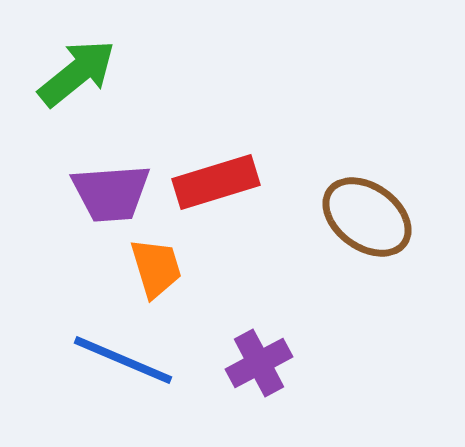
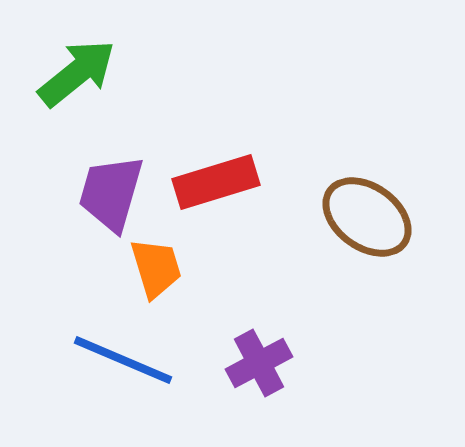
purple trapezoid: rotated 110 degrees clockwise
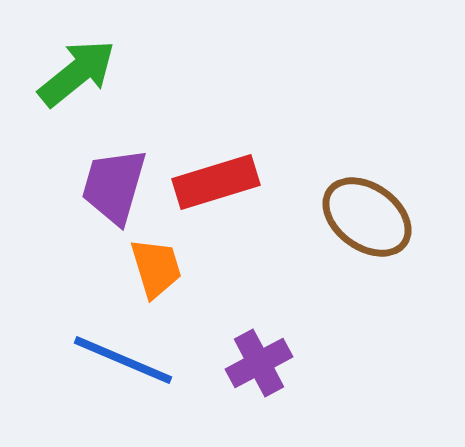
purple trapezoid: moved 3 px right, 7 px up
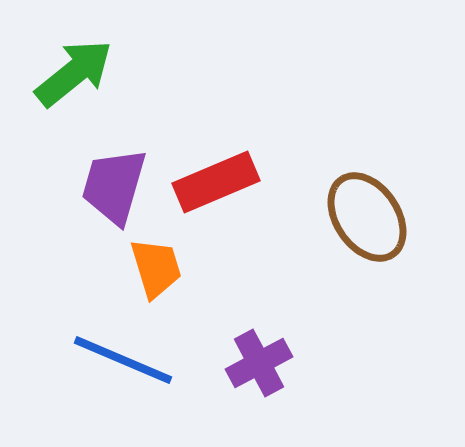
green arrow: moved 3 px left
red rectangle: rotated 6 degrees counterclockwise
brown ellipse: rotated 20 degrees clockwise
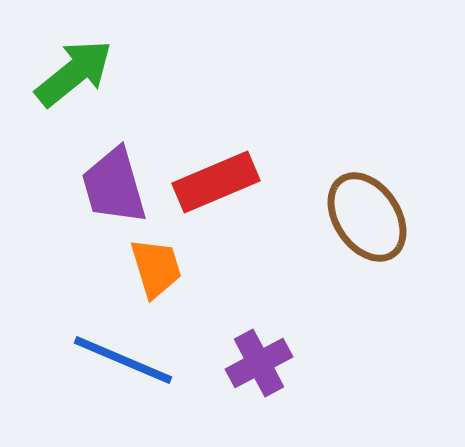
purple trapezoid: rotated 32 degrees counterclockwise
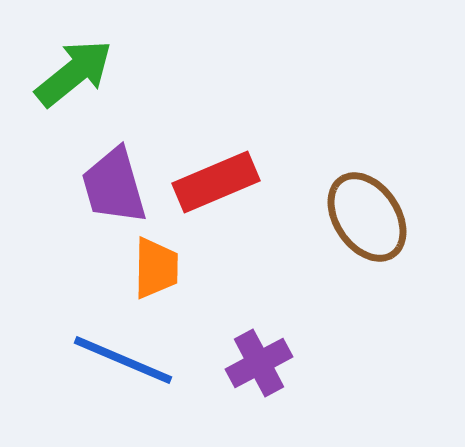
orange trapezoid: rotated 18 degrees clockwise
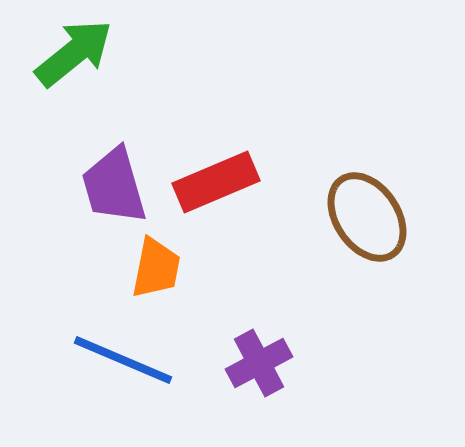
green arrow: moved 20 px up
orange trapezoid: rotated 10 degrees clockwise
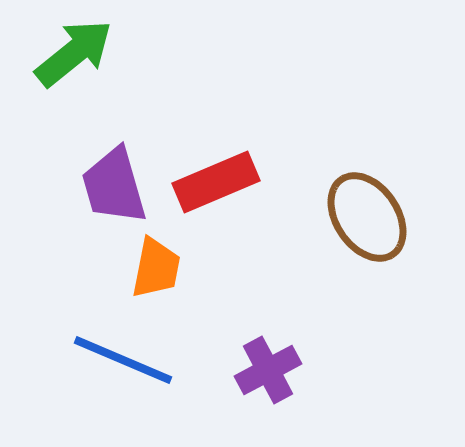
purple cross: moved 9 px right, 7 px down
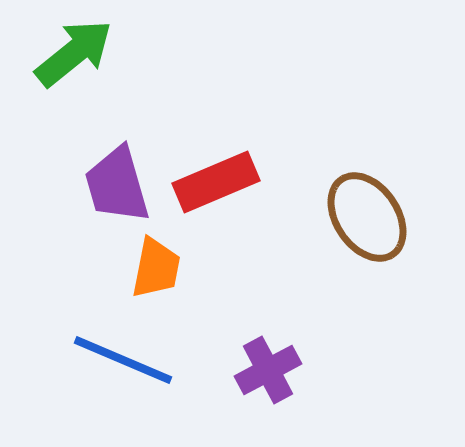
purple trapezoid: moved 3 px right, 1 px up
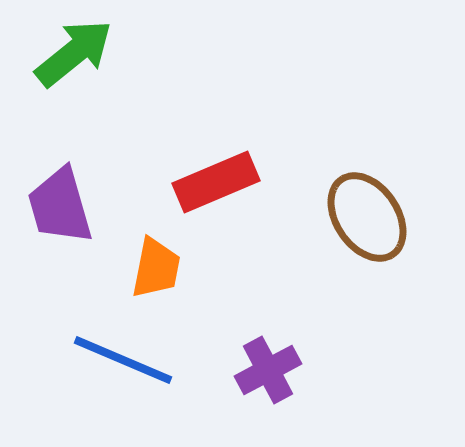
purple trapezoid: moved 57 px left, 21 px down
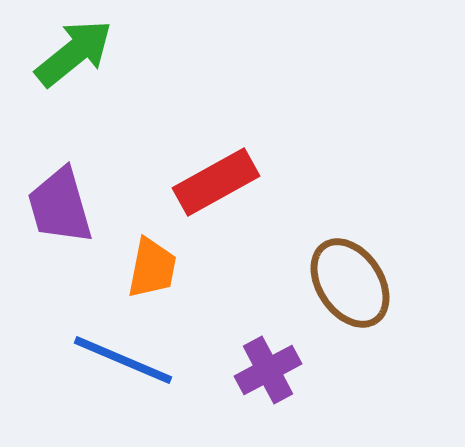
red rectangle: rotated 6 degrees counterclockwise
brown ellipse: moved 17 px left, 66 px down
orange trapezoid: moved 4 px left
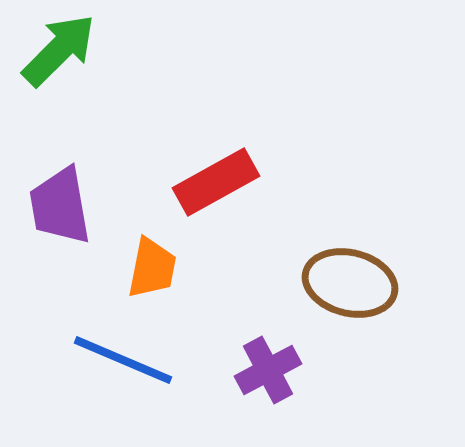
green arrow: moved 15 px left, 3 px up; rotated 6 degrees counterclockwise
purple trapezoid: rotated 6 degrees clockwise
brown ellipse: rotated 42 degrees counterclockwise
